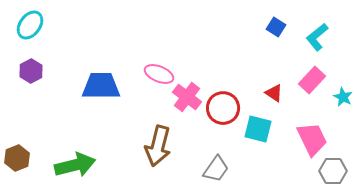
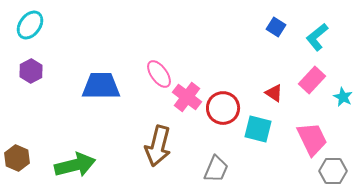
pink ellipse: rotated 32 degrees clockwise
brown hexagon: rotated 15 degrees counterclockwise
gray trapezoid: rotated 12 degrees counterclockwise
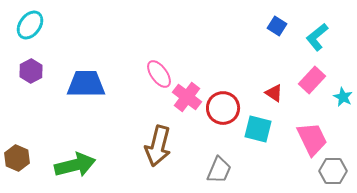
blue square: moved 1 px right, 1 px up
blue trapezoid: moved 15 px left, 2 px up
gray trapezoid: moved 3 px right, 1 px down
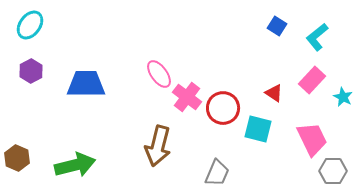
gray trapezoid: moved 2 px left, 3 px down
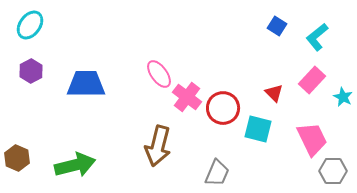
red triangle: rotated 12 degrees clockwise
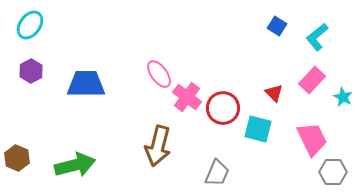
gray hexagon: moved 1 px down
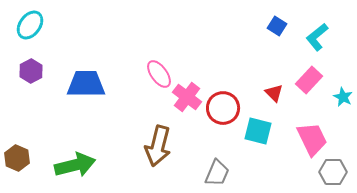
pink rectangle: moved 3 px left
cyan square: moved 2 px down
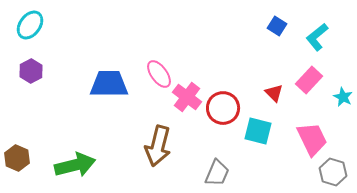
blue trapezoid: moved 23 px right
gray hexagon: rotated 16 degrees clockwise
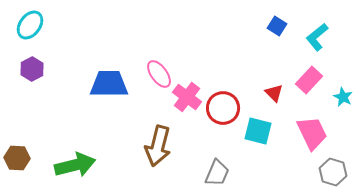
purple hexagon: moved 1 px right, 2 px up
pink trapezoid: moved 6 px up
brown hexagon: rotated 20 degrees counterclockwise
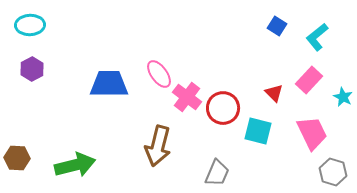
cyan ellipse: rotated 52 degrees clockwise
